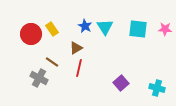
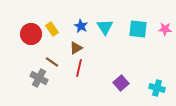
blue star: moved 4 px left
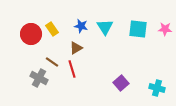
blue star: rotated 16 degrees counterclockwise
red line: moved 7 px left, 1 px down; rotated 30 degrees counterclockwise
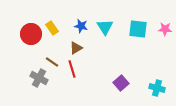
yellow rectangle: moved 1 px up
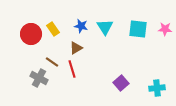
yellow rectangle: moved 1 px right, 1 px down
cyan cross: rotated 21 degrees counterclockwise
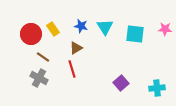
cyan square: moved 3 px left, 5 px down
brown line: moved 9 px left, 5 px up
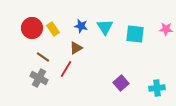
pink star: moved 1 px right
red circle: moved 1 px right, 6 px up
red line: moved 6 px left; rotated 48 degrees clockwise
